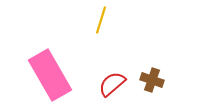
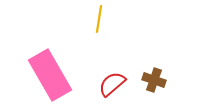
yellow line: moved 2 px left, 1 px up; rotated 8 degrees counterclockwise
brown cross: moved 2 px right
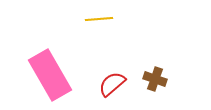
yellow line: rotated 76 degrees clockwise
brown cross: moved 1 px right, 1 px up
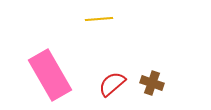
brown cross: moved 3 px left, 4 px down
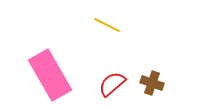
yellow line: moved 8 px right, 6 px down; rotated 32 degrees clockwise
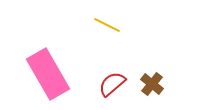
pink rectangle: moved 2 px left, 1 px up
brown cross: moved 1 px down; rotated 20 degrees clockwise
